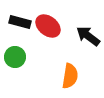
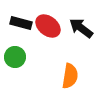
black rectangle: moved 1 px right, 1 px down
black arrow: moved 7 px left, 8 px up
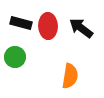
red ellipse: rotated 50 degrees clockwise
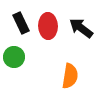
black rectangle: rotated 50 degrees clockwise
green circle: moved 1 px left
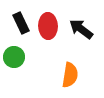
black arrow: moved 1 px down
orange semicircle: moved 1 px up
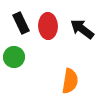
black arrow: moved 1 px right
orange semicircle: moved 6 px down
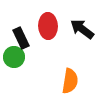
black rectangle: moved 15 px down
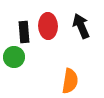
black arrow: moved 1 px left, 3 px up; rotated 30 degrees clockwise
black rectangle: moved 3 px right, 6 px up; rotated 20 degrees clockwise
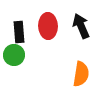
black rectangle: moved 5 px left
green circle: moved 2 px up
orange semicircle: moved 11 px right, 7 px up
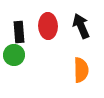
orange semicircle: moved 4 px up; rotated 10 degrees counterclockwise
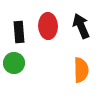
green circle: moved 8 px down
